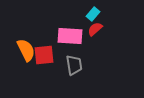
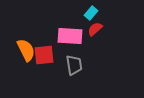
cyan rectangle: moved 2 px left, 1 px up
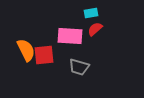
cyan rectangle: rotated 40 degrees clockwise
gray trapezoid: moved 5 px right, 2 px down; rotated 115 degrees clockwise
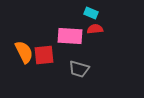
cyan rectangle: rotated 32 degrees clockwise
red semicircle: rotated 35 degrees clockwise
orange semicircle: moved 2 px left, 2 px down
gray trapezoid: moved 2 px down
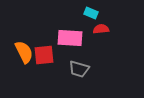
red semicircle: moved 6 px right
pink rectangle: moved 2 px down
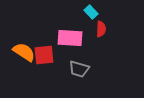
cyan rectangle: moved 1 px up; rotated 24 degrees clockwise
red semicircle: rotated 98 degrees clockwise
orange semicircle: rotated 30 degrees counterclockwise
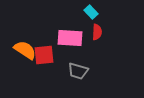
red semicircle: moved 4 px left, 3 px down
orange semicircle: moved 1 px right, 2 px up
gray trapezoid: moved 1 px left, 2 px down
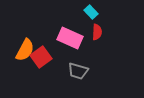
pink rectangle: rotated 20 degrees clockwise
orange semicircle: rotated 85 degrees clockwise
red square: moved 3 px left, 2 px down; rotated 30 degrees counterclockwise
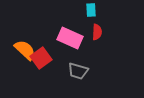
cyan rectangle: moved 2 px up; rotated 40 degrees clockwise
orange semicircle: rotated 75 degrees counterclockwise
red square: moved 1 px down
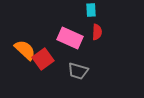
red square: moved 2 px right, 1 px down
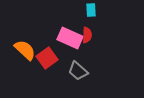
red semicircle: moved 10 px left, 3 px down
red square: moved 4 px right, 1 px up
gray trapezoid: rotated 25 degrees clockwise
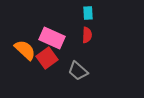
cyan rectangle: moved 3 px left, 3 px down
pink rectangle: moved 18 px left
